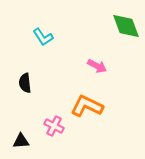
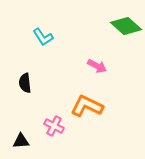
green diamond: rotated 28 degrees counterclockwise
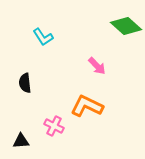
pink arrow: rotated 18 degrees clockwise
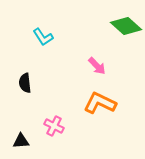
orange L-shape: moved 13 px right, 3 px up
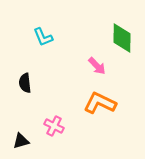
green diamond: moved 4 px left, 12 px down; rotated 48 degrees clockwise
cyan L-shape: rotated 10 degrees clockwise
black triangle: rotated 12 degrees counterclockwise
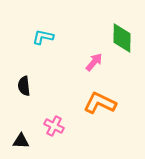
cyan L-shape: rotated 125 degrees clockwise
pink arrow: moved 3 px left, 4 px up; rotated 96 degrees counterclockwise
black semicircle: moved 1 px left, 3 px down
black triangle: rotated 18 degrees clockwise
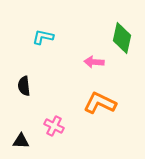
green diamond: rotated 12 degrees clockwise
pink arrow: rotated 126 degrees counterclockwise
